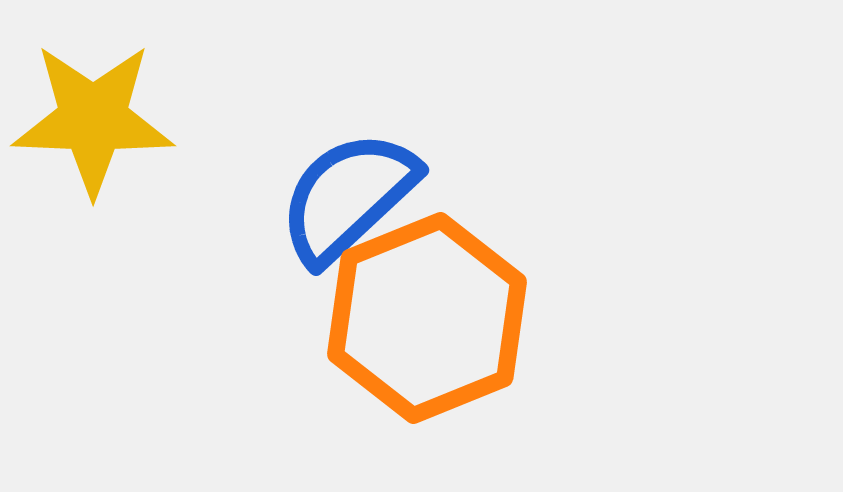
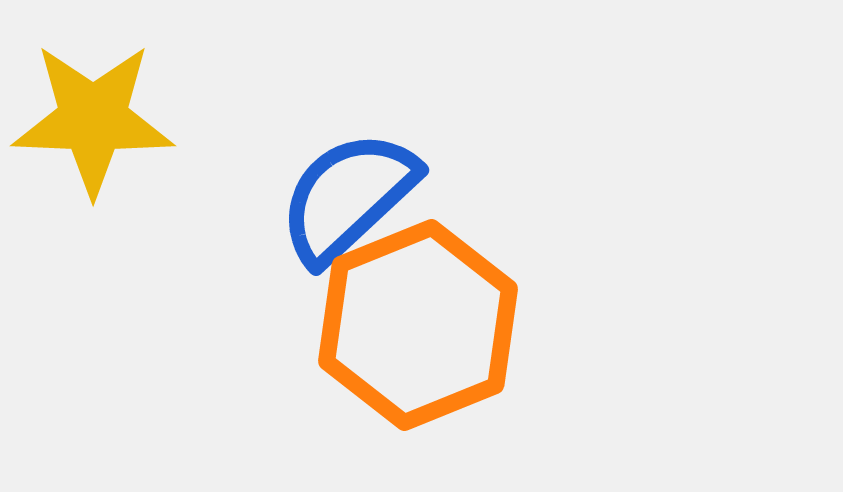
orange hexagon: moved 9 px left, 7 px down
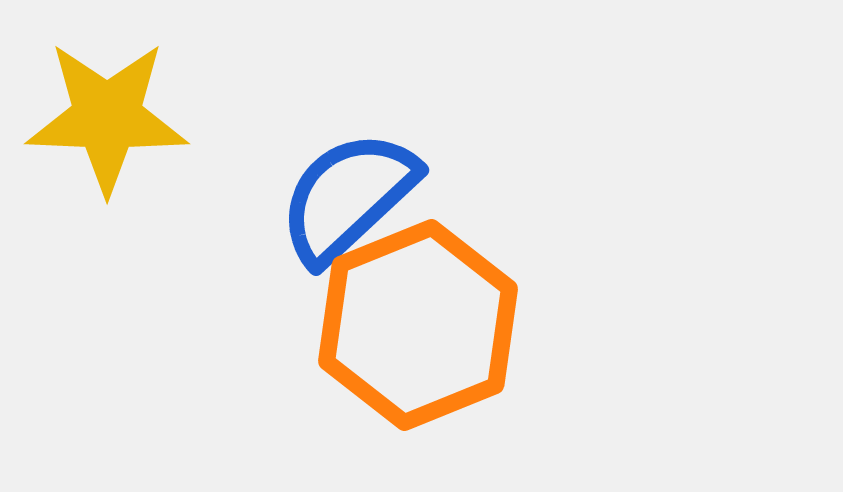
yellow star: moved 14 px right, 2 px up
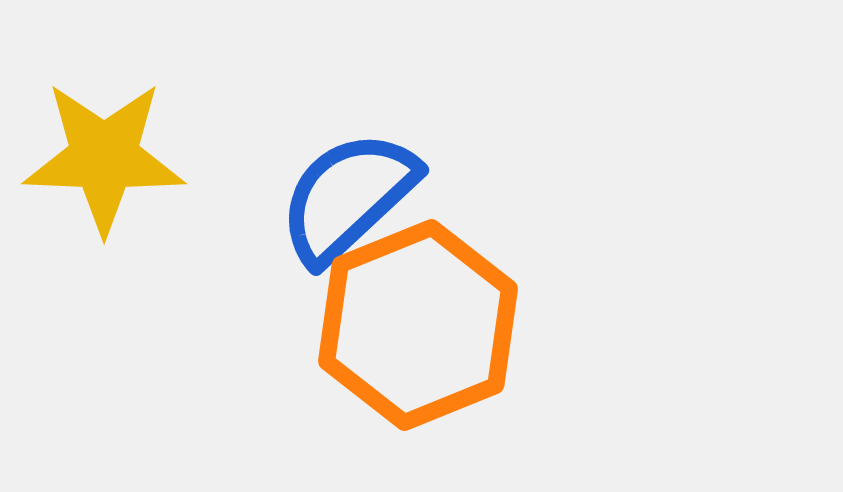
yellow star: moved 3 px left, 40 px down
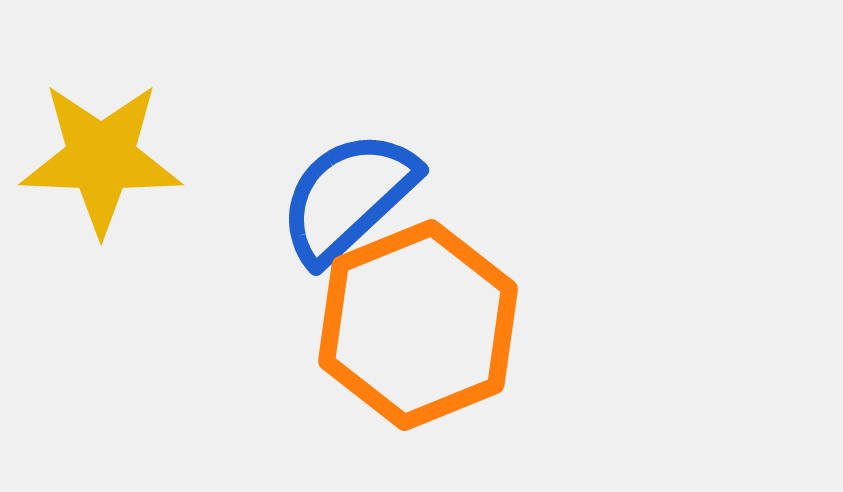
yellow star: moved 3 px left, 1 px down
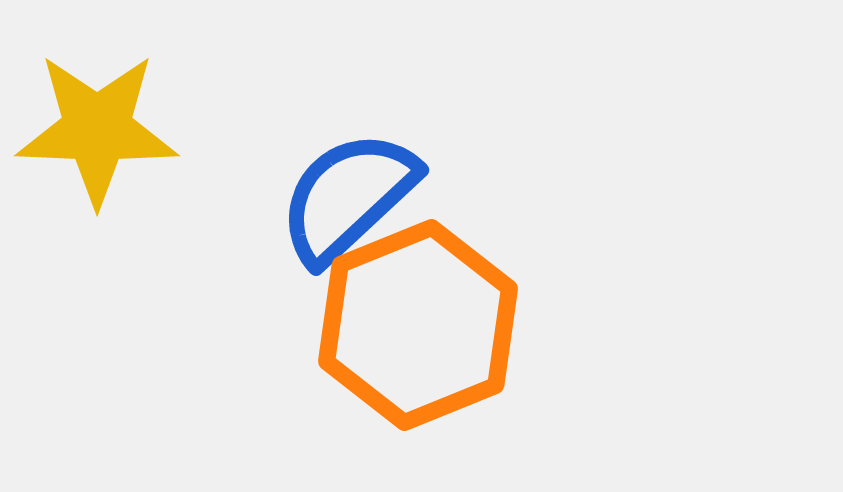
yellow star: moved 4 px left, 29 px up
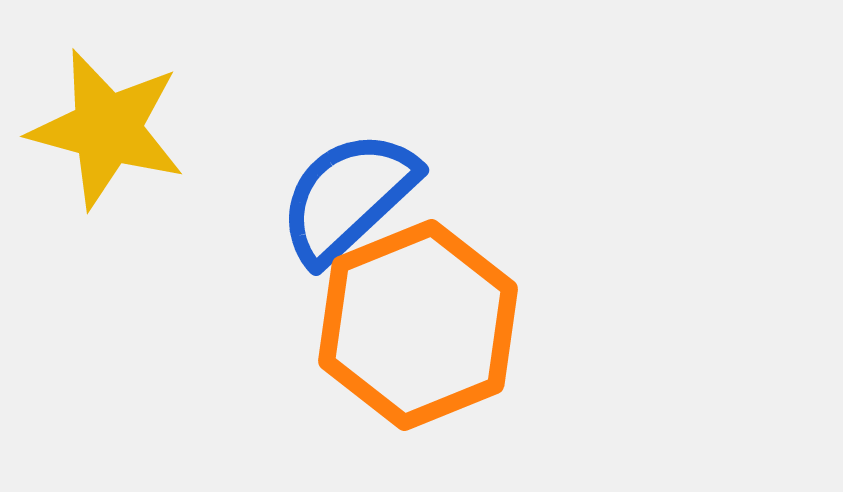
yellow star: moved 10 px right; rotated 13 degrees clockwise
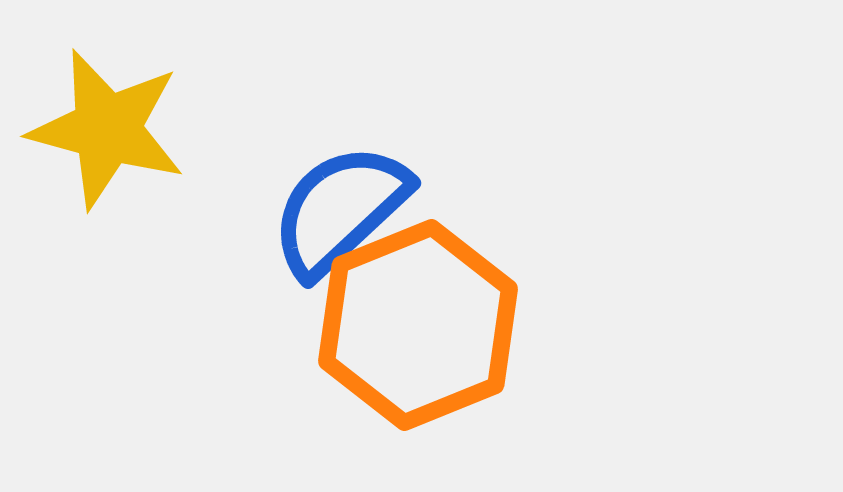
blue semicircle: moved 8 px left, 13 px down
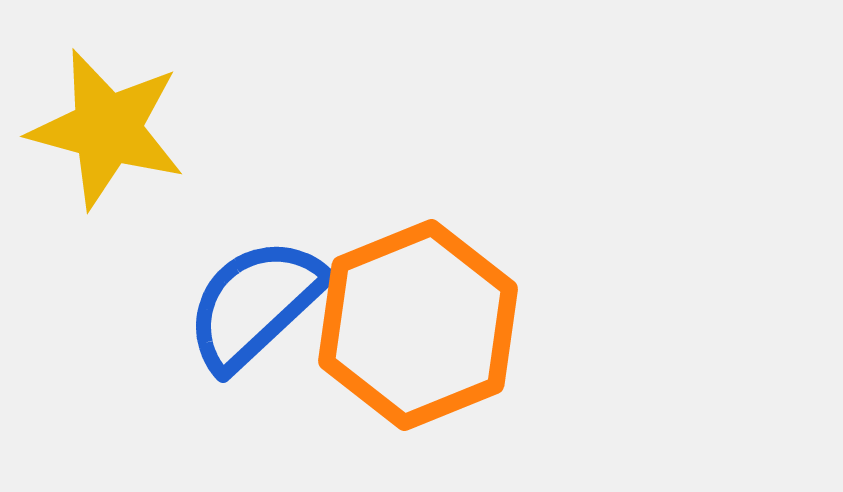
blue semicircle: moved 85 px left, 94 px down
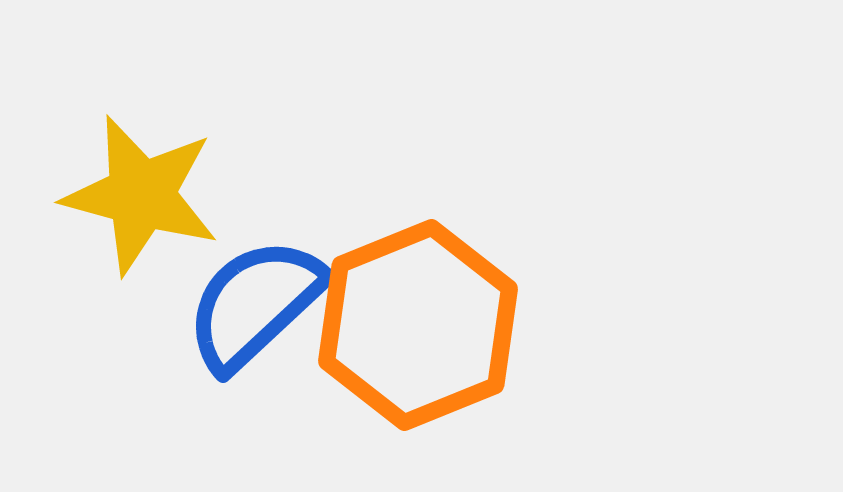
yellow star: moved 34 px right, 66 px down
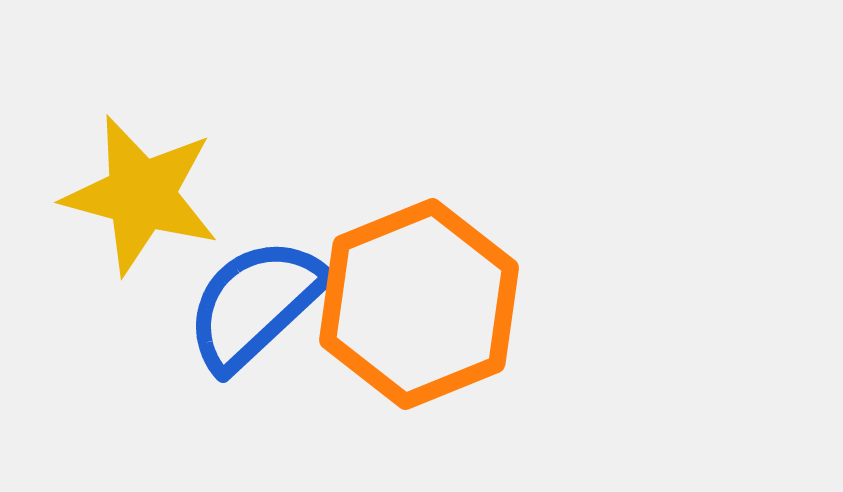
orange hexagon: moved 1 px right, 21 px up
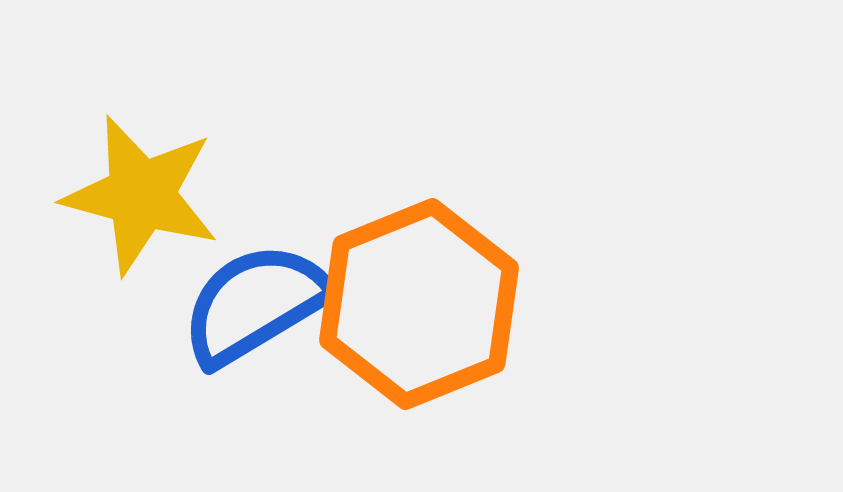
blue semicircle: rotated 12 degrees clockwise
